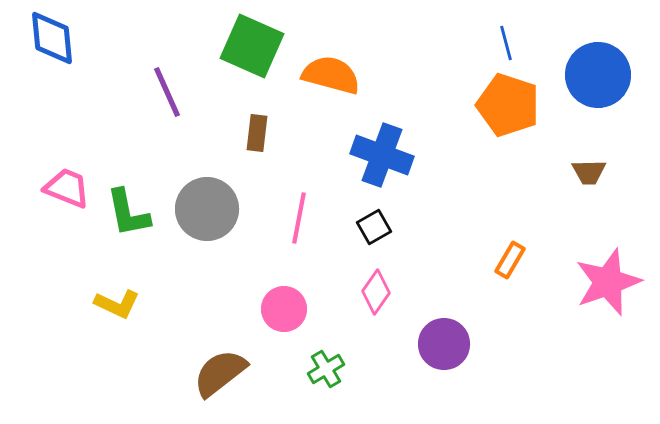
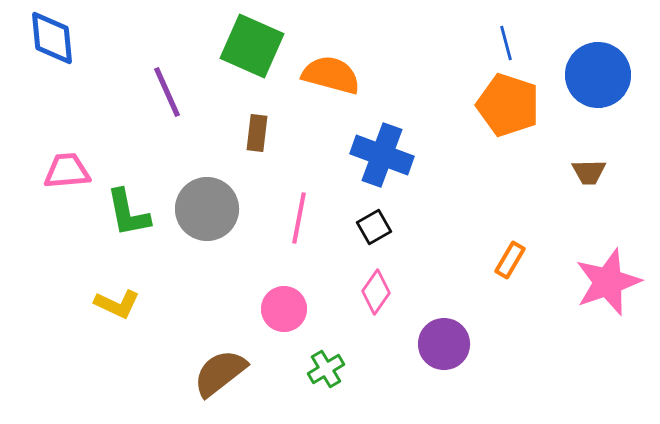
pink trapezoid: moved 17 px up; rotated 27 degrees counterclockwise
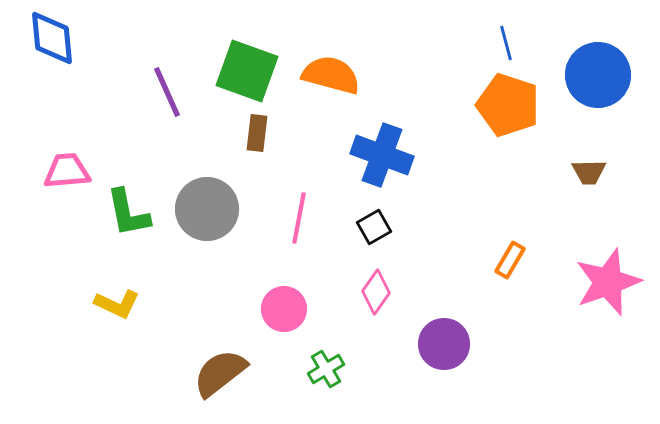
green square: moved 5 px left, 25 px down; rotated 4 degrees counterclockwise
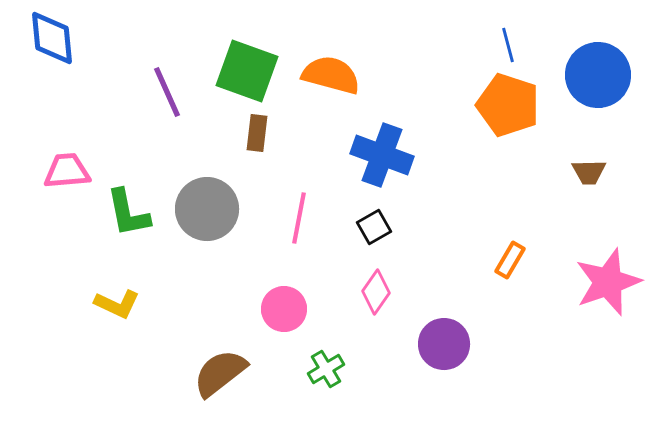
blue line: moved 2 px right, 2 px down
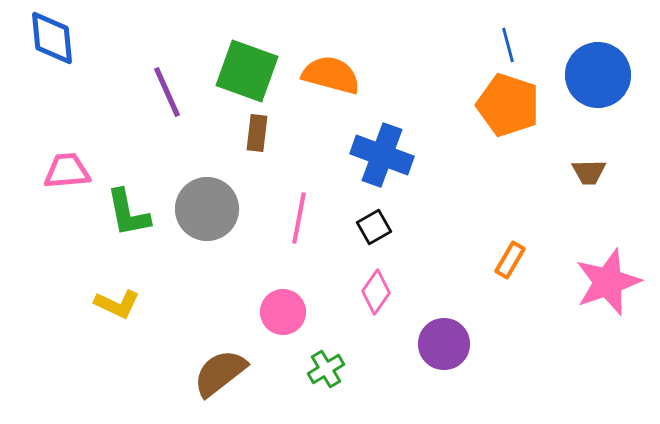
pink circle: moved 1 px left, 3 px down
